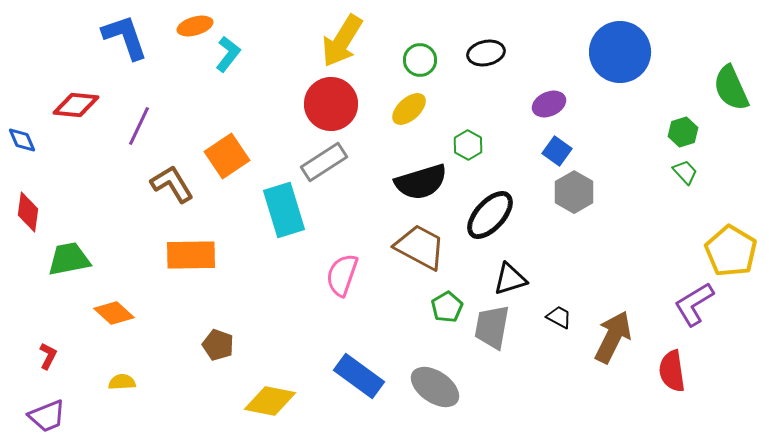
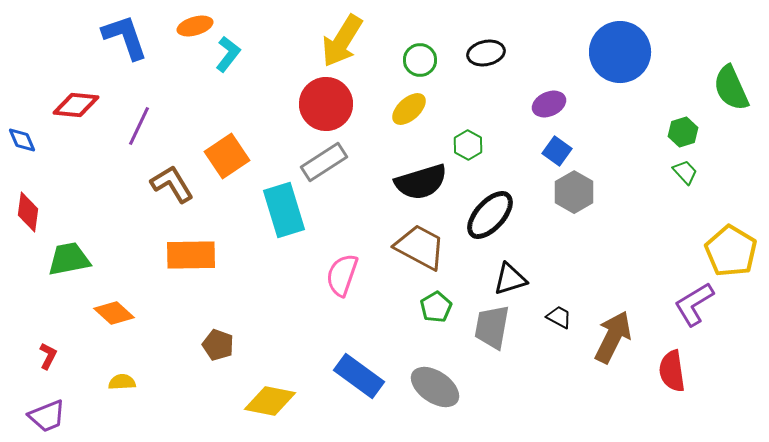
red circle at (331, 104): moved 5 px left
green pentagon at (447, 307): moved 11 px left
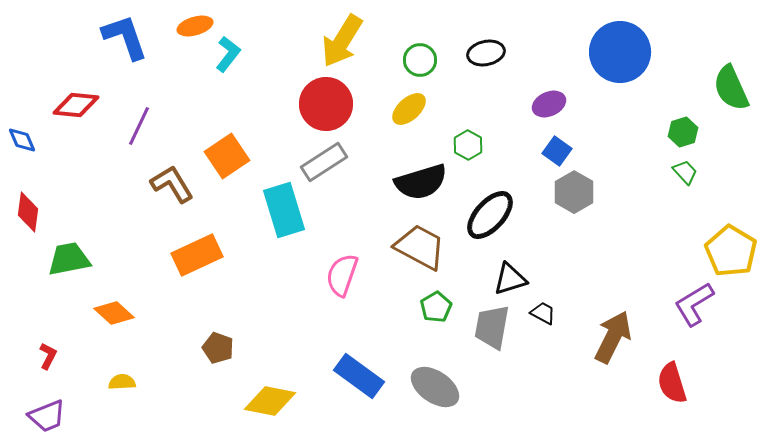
orange rectangle at (191, 255): moved 6 px right; rotated 24 degrees counterclockwise
black trapezoid at (559, 317): moved 16 px left, 4 px up
brown pentagon at (218, 345): moved 3 px down
red semicircle at (672, 371): moved 12 px down; rotated 9 degrees counterclockwise
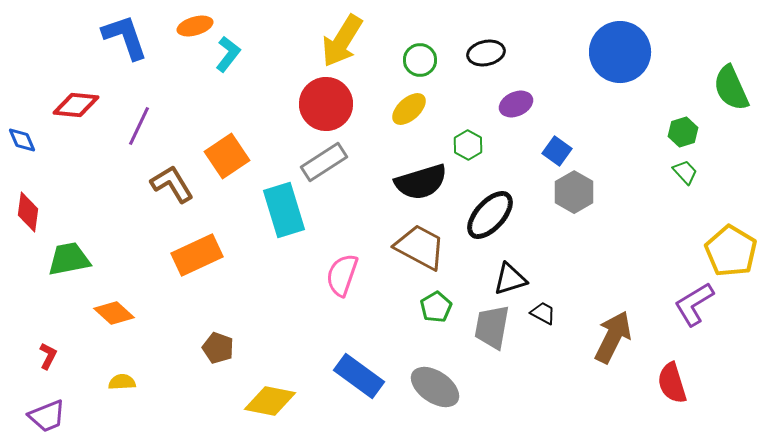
purple ellipse at (549, 104): moved 33 px left
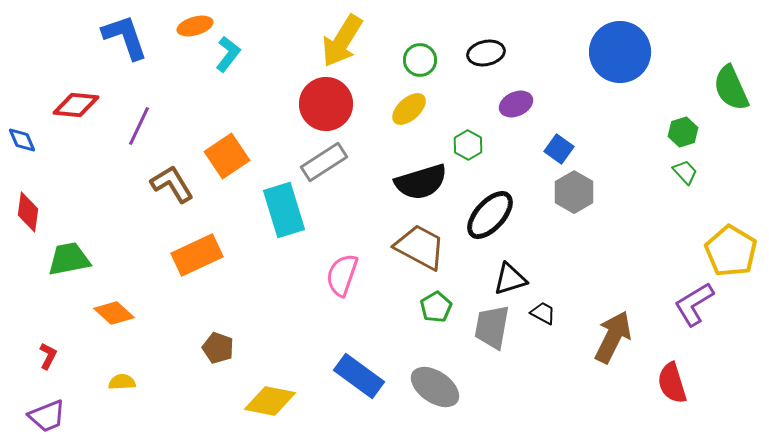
blue square at (557, 151): moved 2 px right, 2 px up
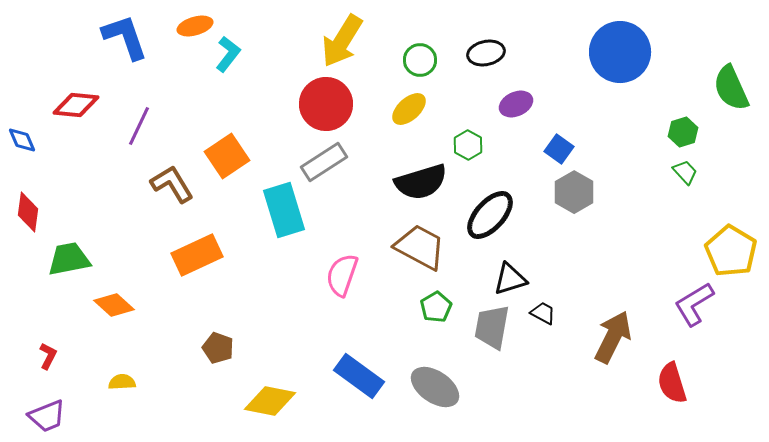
orange diamond at (114, 313): moved 8 px up
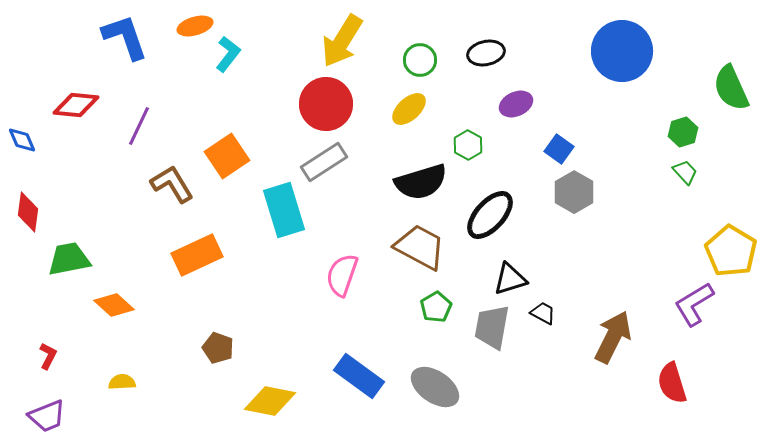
blue circle at (620, 52): moved 2 px right, 1 px up
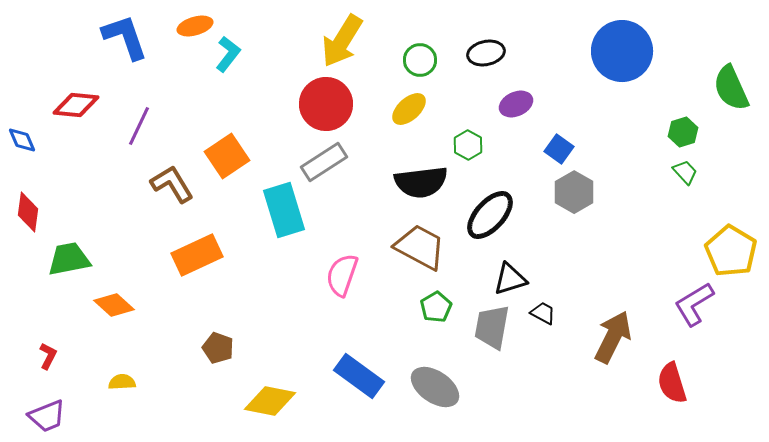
black semicircle at (421, 182): rotated 10 degrees clockwise
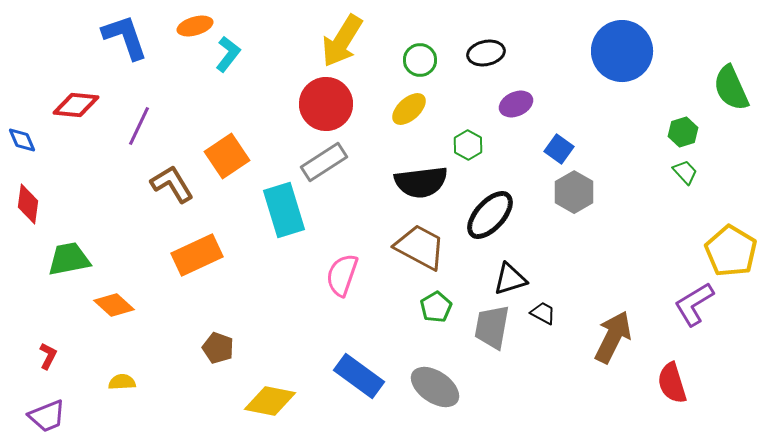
red diamond at (28, 212): moved 8 px up
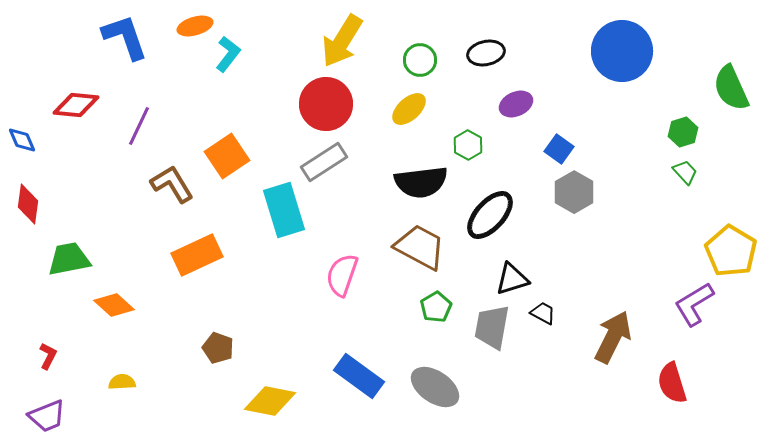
black triangle at (510, 279): moved 2 px right
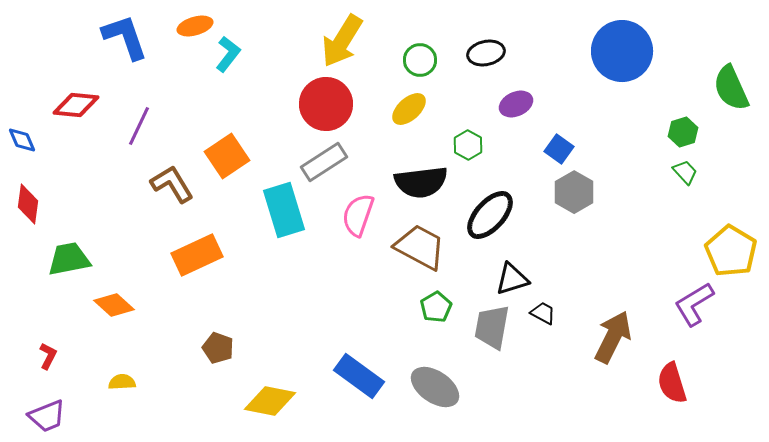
pink semicircle at (342, 275): moved 16 px right, 60 px up
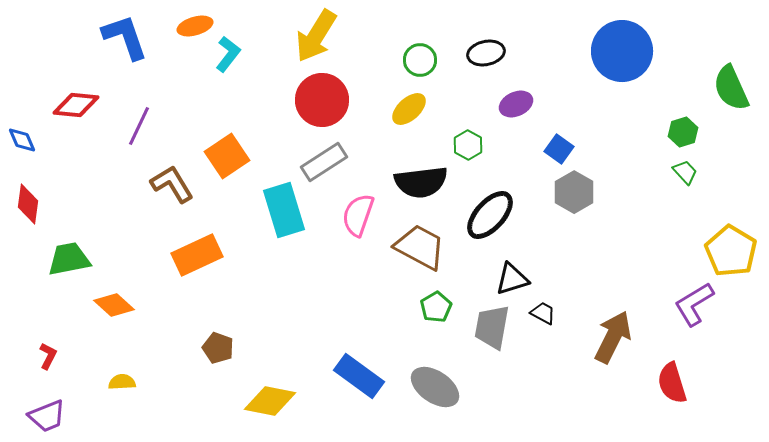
yellow arrow at (342, 41): moved 26 px left, 5 px up
red circle at (326, 104): moved 4 px left, 4 px up
